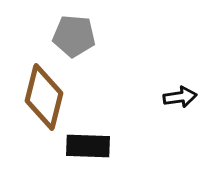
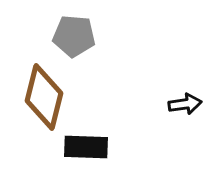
black arrow: moved 5 px right, 7 px down
black rectangle: moved 2 px left, 1 px down
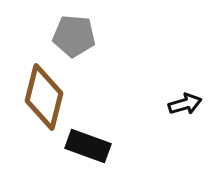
black arrow: rotated 8 degrees counterclockwise
black rectangle: moved 2 px right, 1 px up; rotated 18 degrees clockwise
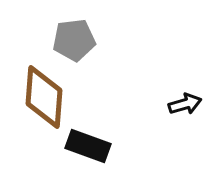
gray pentagon: moved 4 px down; rotated 12 degrees counterclockwise
brown diamond: rotated 10 degrees counterclockwise
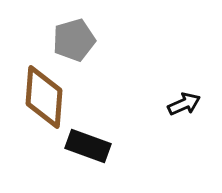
gray pentagon: rotated 9 degrees counterclockwise
black arrow: moved 1 px left; rotated 8 degrees counterclockwise
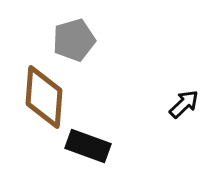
black arrow: rotated 20 degrees counterclockwise
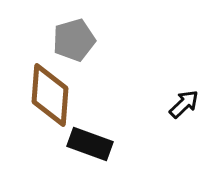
brown diamond: moved 6 px right, 2 px up
black rectangle: moved 2 px right, 2 px up
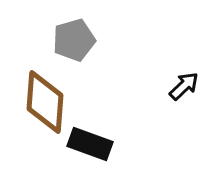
brown diamond: moved 5 px left, 7 px down
black arrow: moved 18 px up
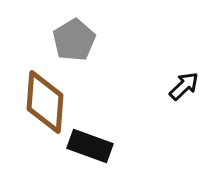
gray pentagon: rotated 15 degrees counterclockwise
black rectangle: moved 2 px down
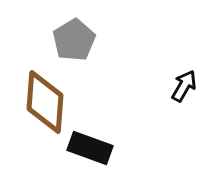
black arrow: rotated 16 degrees counterclockwise
black rectangle: moved 2 px down
